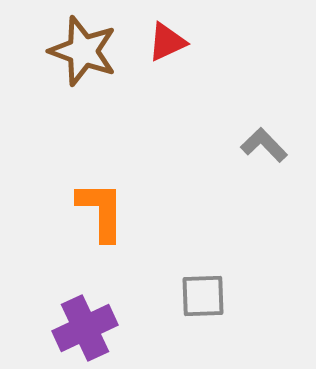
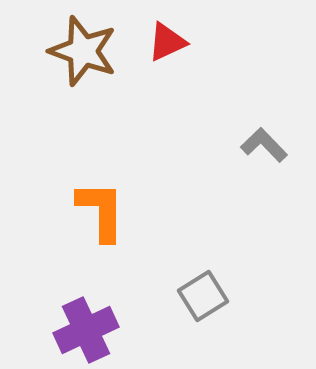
gray square: rotated 30 degrees counterclockwise
purple cross: moved 1 px right, 2 px down
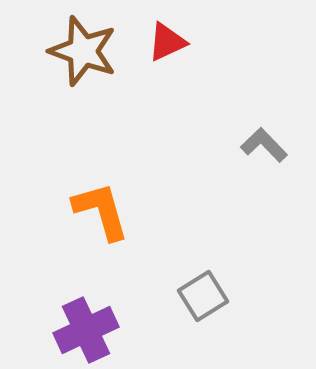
orange L-shape: rotated 16 degrees counterclockwise
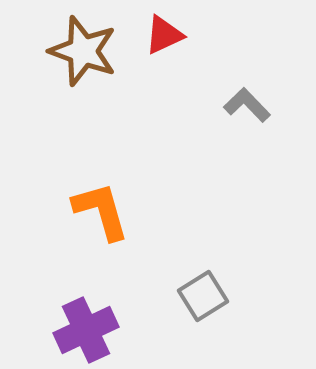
red triangle: moved 3 px left, 7 px up
gray L-shape: moved 17 px left, 40 px up
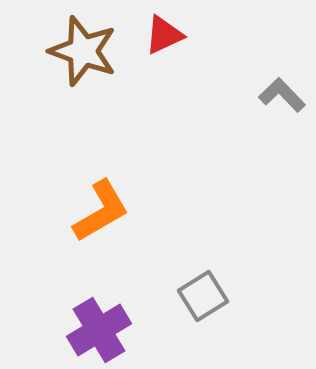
gray L-shape: moved 35 px right, 10 px up
orange L-shape: rotated 76 degrees clockwise
purple cross: moved 13 px right; rotated 6 degrees counterclockwise
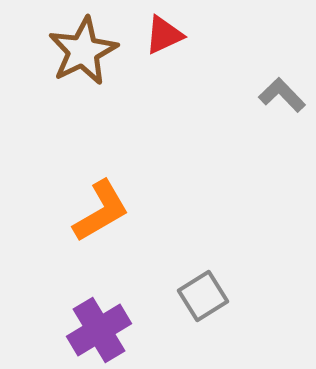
brown star: rotated 26 degrees clockwise
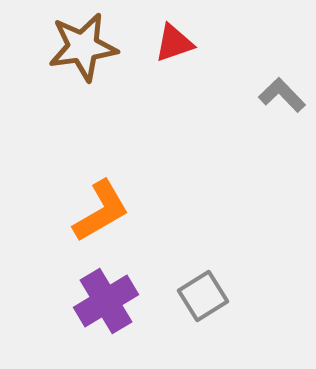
red triangle: moved 10 px right, 8 px down; rotated 6 degrees clockwise
brown star: moved 4 px up; rotated 18 degrees clockwise
purple cross: moved 7 px right, 29 px up
